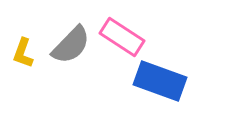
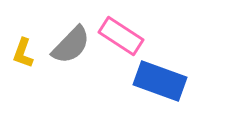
pink rectangle: moved 1 px left, 1 px up
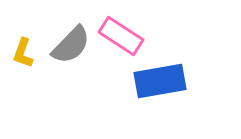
blue rectangle: rotated 30 degrees counterclockwise
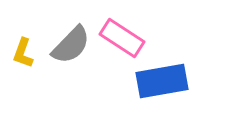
pink rectangle: moved 1 px right, 2 px down
blue rectangle: moved 2 px right
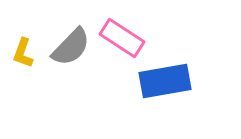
gray semicircle: moved 2 px down
blue rectangle: moved 3 px right
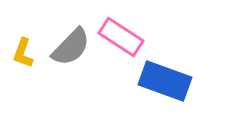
pink rectangle: moved 1 px left, 1 px up
blue rectangle: rotated 30 degrees clockwise
